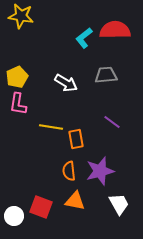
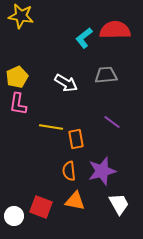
purple star: moved 2 px right
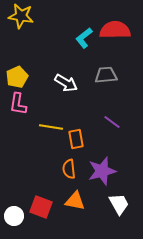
orange semicircle: moved 2 px up
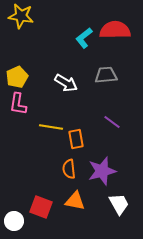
white circle: moved 5 px down
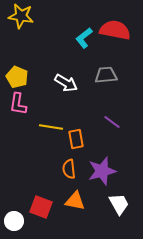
red semicircle: rotated 12 degrees clockwise
yellow pentagon: rotated 25 degrees counterclockwise
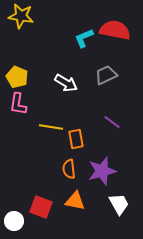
cyan L-shape: rotated 15 degrees clockwise
gray trapezoid: rotated 20 degrees counterclockwise
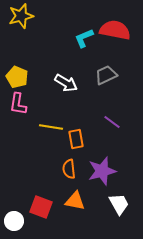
yellow star: rotated 25 degrees counterclockwise
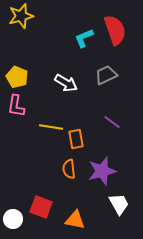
red semicircle: rotated 60 degrees clockwise
pink L-shape: moved 2 px left, 2 px down
orange triangle: moved 19 px down
white circle: moved 1 px left, 2 px up
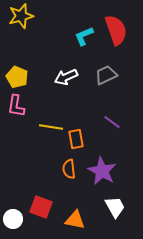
red semicircle: moved 1 px right
cyan L-shape: moved 2 px up
white arrow: moved 6 px up; rotated 125 degrees clockwise
purple star: rotated 28 degrees counterclockwise
white trapezoid: moved 4 px left, 3 px down
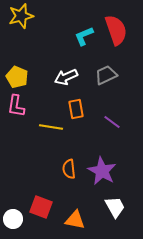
orange rectangle: moved 30 px up
